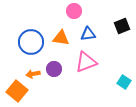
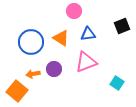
orange triangle: rotated 24 degrees clockwise
cyan square: moved 7 px left, 1 px down
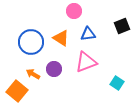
orange arrow: rotated 40 degrees clockwise
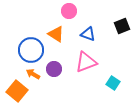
pink circle: moved 5 px left
blue triangle: rotated 28 degrees clockwise
orange triangle: moved 5 px left, 4 px up
blue circle: moved 8 px down
cyan square: moved 4 px left
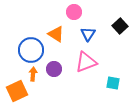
pink circle: moved 5 px right, 1 px down
black square: moved 2 px left; rotated 21 degrees counterclockwise
blue triangle: rotated 42 degrees clockwise
orange arrow: rotated 64 degrees clockwise
cyan square: rotated 24 degrees counterclockwise
orange square: rotated 25 degrees clockwise
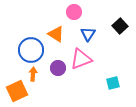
pink triangle: moved 5 px left, 3 px up
purple circle: moved 4 px right, 1 px up
cyan square: rotated 24 degrees counterclockwise
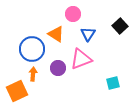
pink circle: moved 1 px left, 2 px down
blue circle: moved 1 px right, 1 px up
